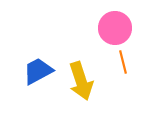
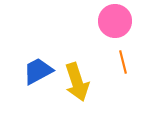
pink circle: moved 7 px up
yellow arrow: moved 4 px left, 1 px down
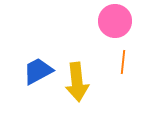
orange line: rotated 20 degrees clockwise
yellow arrow: rotated 12 degrees clockwise
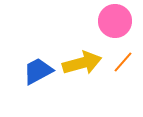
orange line: rotated 35 degrees clockwise
yellow arrow: moved 5 px right, 19 px up; rotated 99 degrees counterclockwise
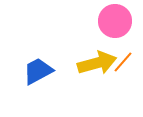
yellow arrow: moved 15 px right
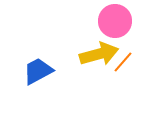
yellow arrow: moved 2 px right, 9 px up
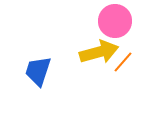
yellow arrow: moved 2 px up
blue trapezoid: rotated 44 degrees counterclockwise
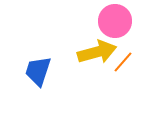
yellow arrow: moved 2 px left
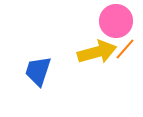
pink circle: moved 1 px right
orange line: moved 2 px right, 13 px up
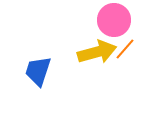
pink circle: moved 2 px left, 1 px up
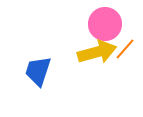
pink circle: moved 9 px left, 4 px down
